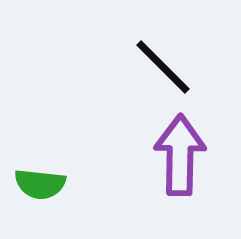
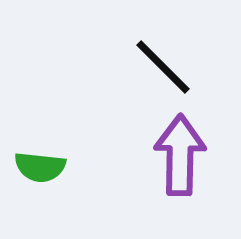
green semicircle: moved 17 px up
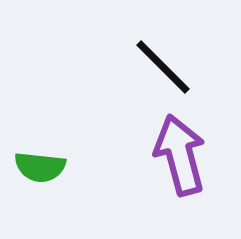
purple arrow: rotated 16 degrees counterclockwise
